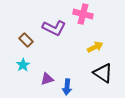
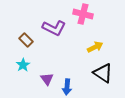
purple triangle: rotated 48 degrees counterclockwise
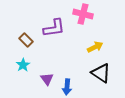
purple L-shape: rotated 35 degrees counterclockwise
black triangle: moved 2 px left
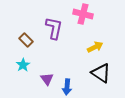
purple L-shape: rotated 70 degrees counterclockwise
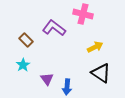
purple L-shape: rotated 65 degrees counterclockwise
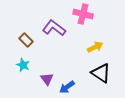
cyan star: rotated 16 degrees counterclockwise
blue arrow: rotated 49 degrees clockwise
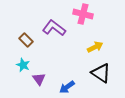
purple triangle: moved 8 px left
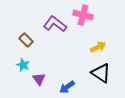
pink cross: moved 1 px down
purple L-shape: moved 1 px right, 4 px up
yellow arrow: moved 3 px right
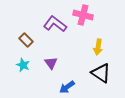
yellow arrow: rotated 126 degrees clockwise
purple triangle: moved 12 px right, 16 px up
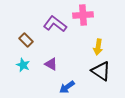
pink cross: rotated 18 degrees counterclockwise
purple triangle: moved 1 px down; rotated 24 degrees counterclockwise
black triangle: moved 2 px up
